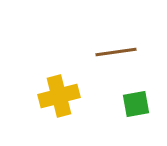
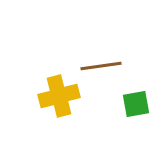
brown line: moved 15 px left, 14 px down
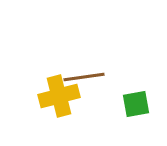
brown line: moved 17 px left, 11 px down
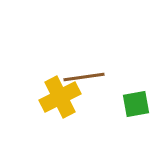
yellow cross: moved 1 px right, 1 px down; rotated 12 degrees counterclockwise
